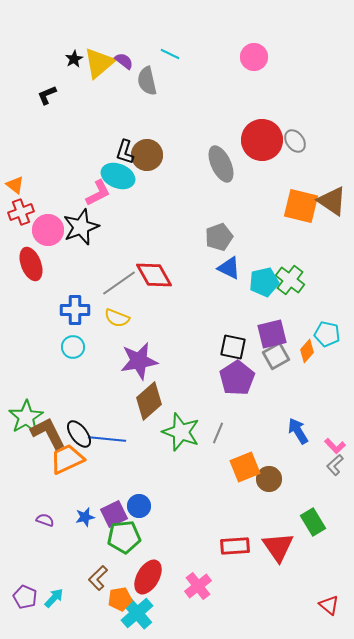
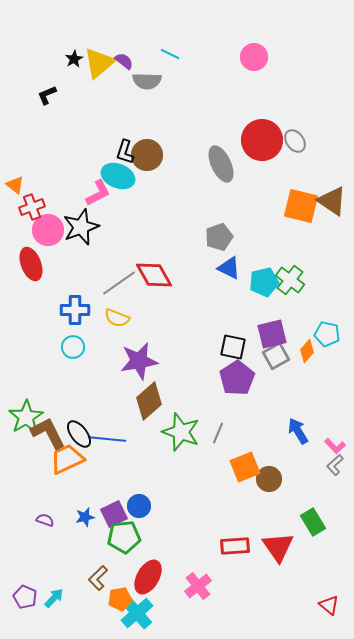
gray semicircle at (147, 81): rotated 76 degrees counterclockwise
red cross at (21, 212): moved 11 px right, 5 px up
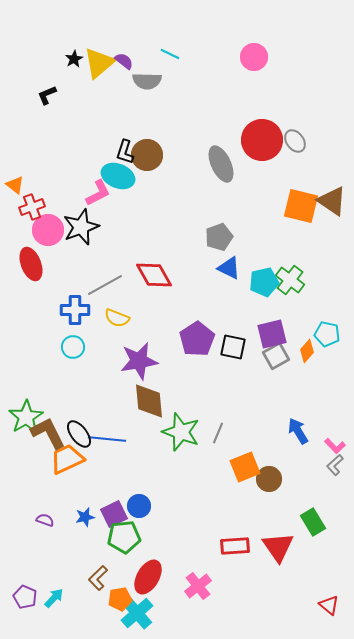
gray line at (119, 283): moved 14 px left, 2 px down; rotated 6 degrees clockwise
purple pentagon at (237, 378): moved 40 px left, 39 px up
brown diamond at (149, 401): rotated 54 degrees counterclockwise
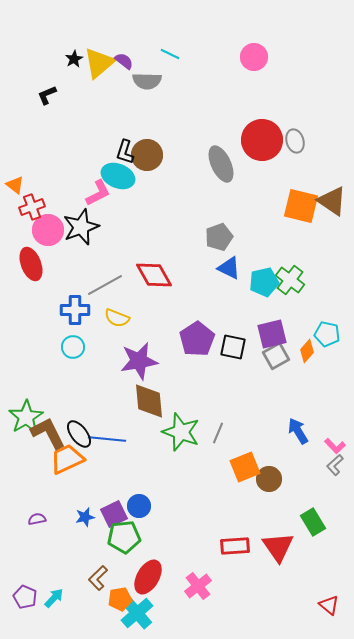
gray ellipse at (295, 141): rotated 20 degrees clockwise
purple semicircle at (45, 520): moved 8 px left, 1 px up; rotated 30 degrees counterclockwise
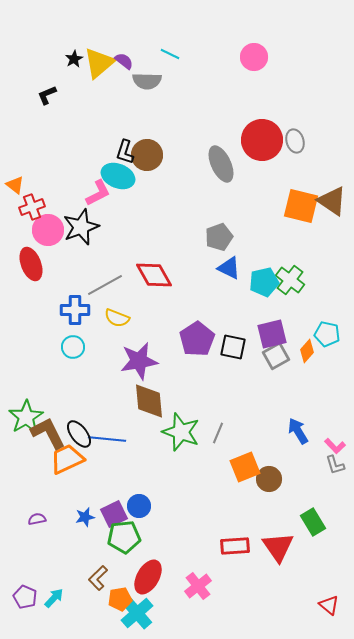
gray L-shape at (335, 465): rotated 65 degrees counterclockwise
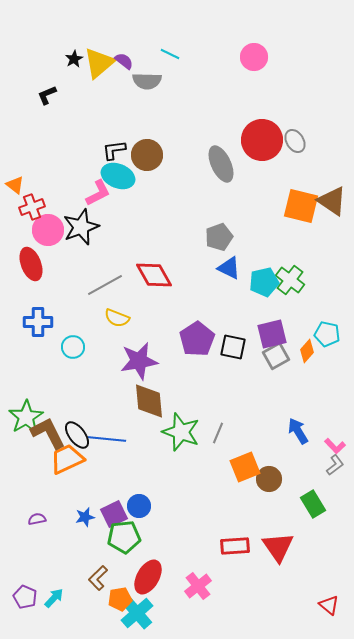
gray ellipse at (295, 141): rotated 15 degrees counterclockwise
black L-shape at (125, 152): moved 11 px left, 2 px up; rotated 65 degrees clockwise
blue cross at (75, 310): moved 37 px left, 12 px down
black ellipse at (79, 434): moved 2 px left, 1 px down
gray L-shape at (335, 465): rotated 110 degrees counterclockwise
green rectangle at (313, 522): moved 18 px up
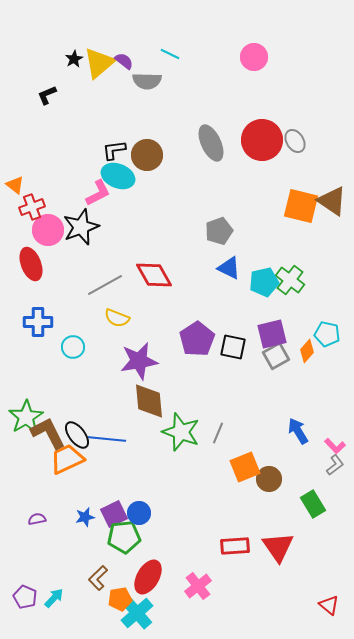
gray ellipse at (221, 164): moved 10 px left, 21 px up
gray pentagon at (219, 237): moved 6 px up
blue circle at (139, 506): moved 7 px down
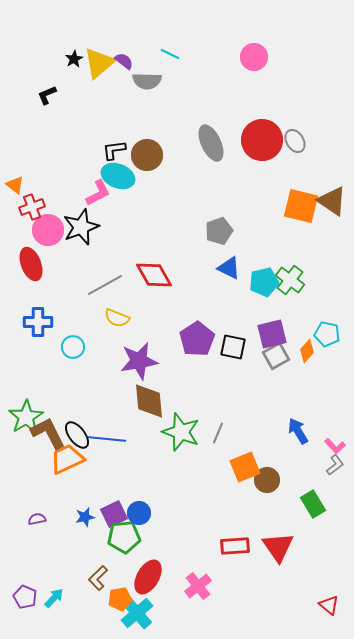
brown circle at (269, 479): moved 2 px left, 1 px down
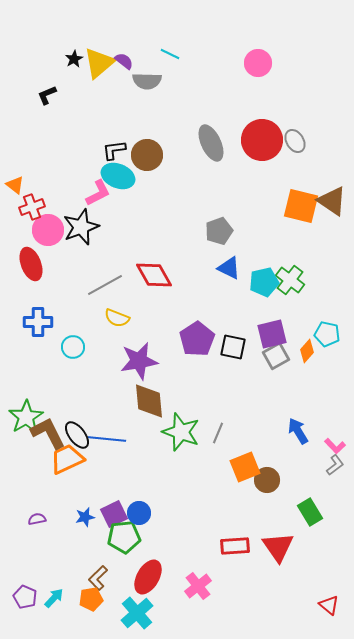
pink circle at (254, 57): moved 4 px right, 6 px down
green rectangle at (313, 504): moved 3 px left, 8 px down
orange pentagon at (120, 599): moved 29 px left
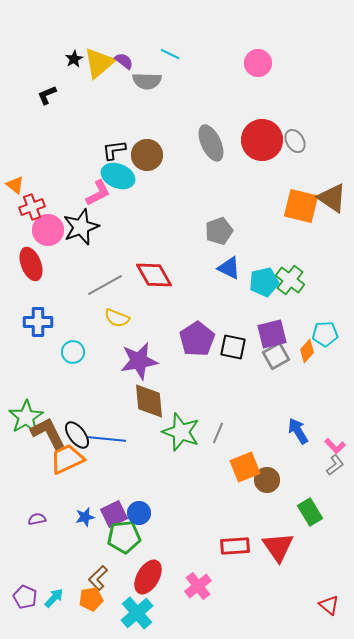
brown triangle at (332, 201): moved 3 px up
cyan pentagon at (327, 334): moved 2 px left; rotated 15 degrees counterclockwise
cyan circle at (73, 347): moved 5 px down
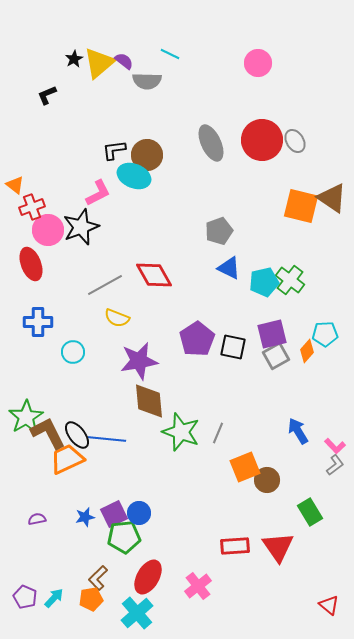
cyan ellipse at (118, 176): moved 16 px right
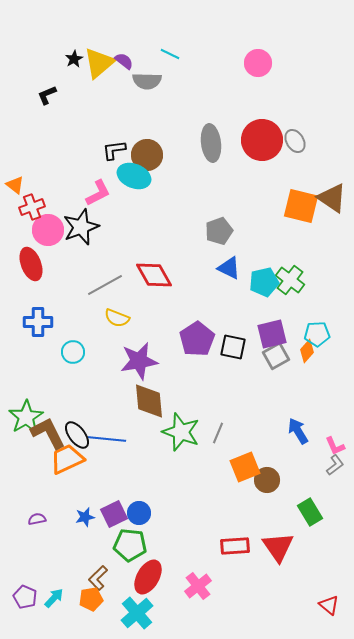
gray ellipse at (211, 143): rotated 18 degrees clockwise
cyan pentagon at (325, 334): moved 8 px left
pink L-shape at (335, 446): rotated 20 degrees clockwise
green pentagon at (124, 537): moved 6 px right, 8 px down; rotated 12 degrees clockwise
